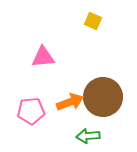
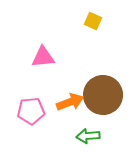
brown circle: moved 2 px up
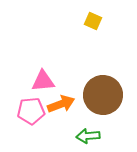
pink triangle: moved 24 px down
orange arrow: moved 9 px left, 2 px down
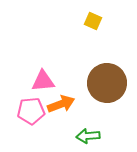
brown circle: moved 4 px right, 12 px up
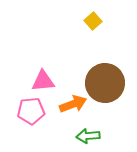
yellow square: rotated 24 degrees clockwise
brown circle: moved 2 px left
orange arrow: moved 12 px right
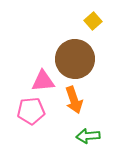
brown circle: moved 30 px left, 24 px up
orange arrow: moved 1 px right, 4 px up; rotated 92 degrees clockwise
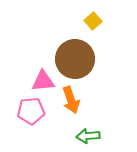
orange arrow: moved 3 px left
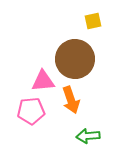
yellow square: rotated 30 degrees clockwise
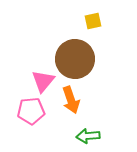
pink triangle: rotated 45 degrees counterclockwise
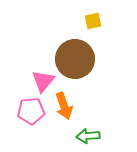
orange arrow: moved 7 px left, 6 px down
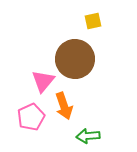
pink pentagon: moved 6 px down; rotated 20 degrees counterclockwise
